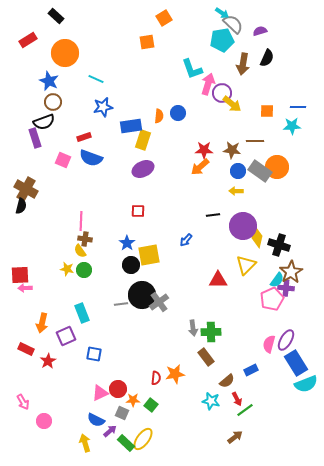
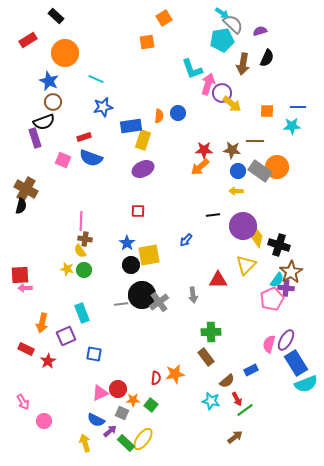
gray arrow at (193, 328): moved 33 px up
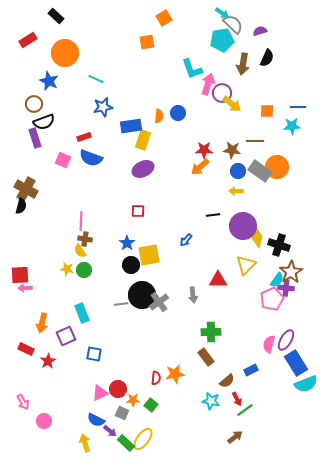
brown circle at (53, 102): moved 19 px left, 2 px down
purple arrow at (110, 431): rotated 80 degrees clockwise
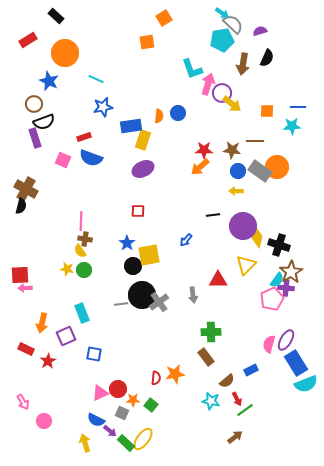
black circle at (131, 265): moved 2 px right, 1 px down
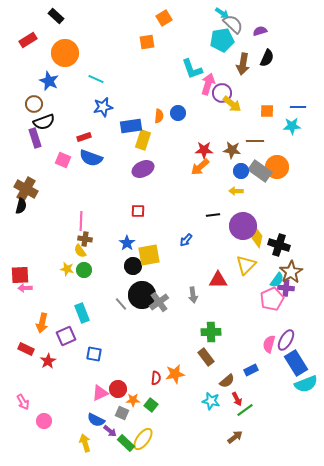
blue circle at (238, 171): moved 3 px right
gray line at (121, 304): rotated 56 degrees clockwise
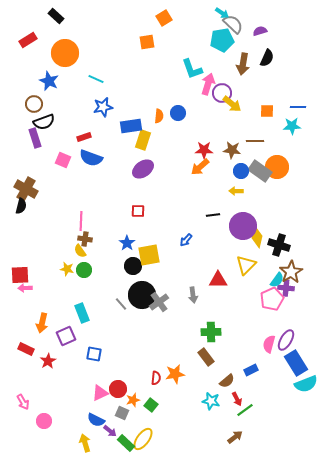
purple ellipse at (143, 169): rotated 10 degrees counterclockwise
orange star at (133, 400): rotated 16 degrees counterclockwise
